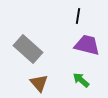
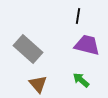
brown triangle: moved 1 px left, 1 px down
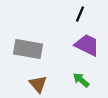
black line: moved 2 px right, 2 px up; rotated 14 degrees clockwise
purple trapezoid: rotated 12 degrees clockwise
gray rectangle: rotated 32 degrees counterclockwise
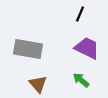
purple trapezoid: moved 3 px down
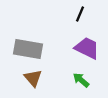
brown triangle: moved 5 px left, 6 px up
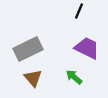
black line: moved 1 px left, 3 px up
gray rectangle: rotated 36 degrees counterclockwise
green arrow: moved 7 px left, 3 px up
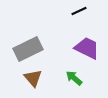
black line: rotated 42 degrees clockwise
green arrow: moved 1 px down
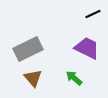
black line: moved 14 px right, 3 px down
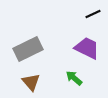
brown triangle: moved 2 px left, 4 px down
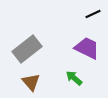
gray rectangle: moved 1 px left; rotated 12 degrees counterclockwise
